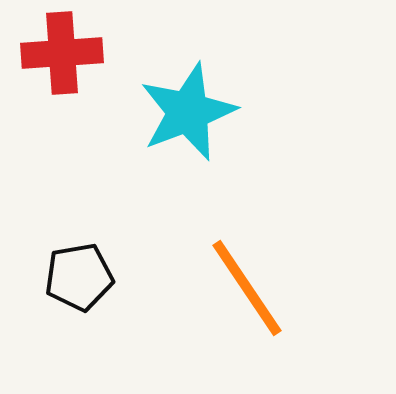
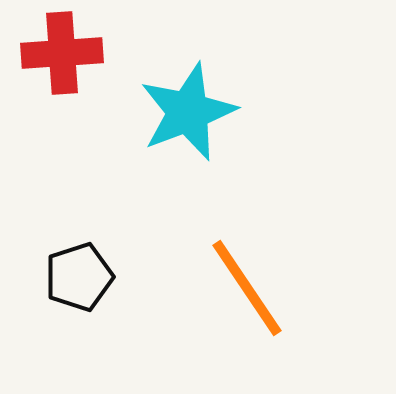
black pentagon: rotated 8 degrees counterclockwise
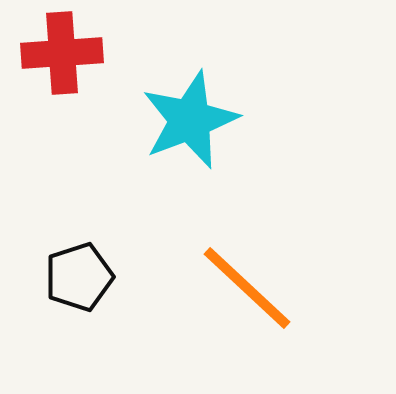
cyan star: moved 2 px right, 8 px down
orange line: rotated 13 degrees counterclockwise
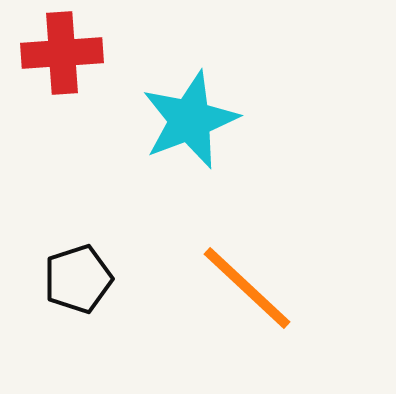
black pentagon: moved 1 px left, 2 px down
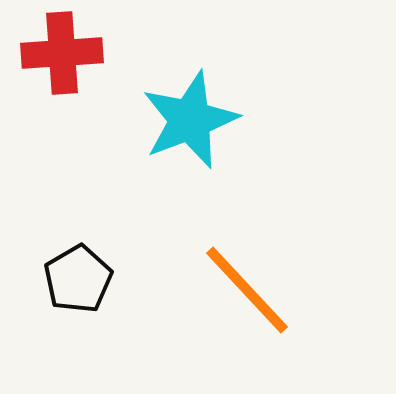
black pentagon: rotated 12 degrees counterclockwise
orange line: moved 2 px down; rotated 4 degrees clockwise
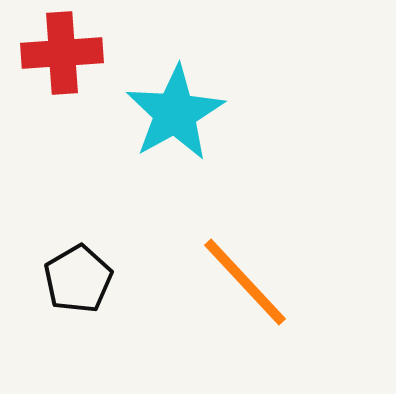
cyan star: moved 15 px left, 7 px up; rotated 8 degrees counterclockwise
orange line: moved 2 px left, 8 px up
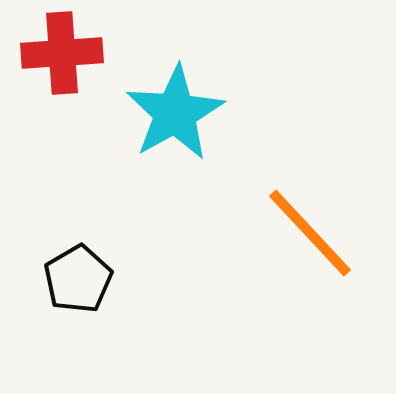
orange line: moved 65 px right, 49 px up
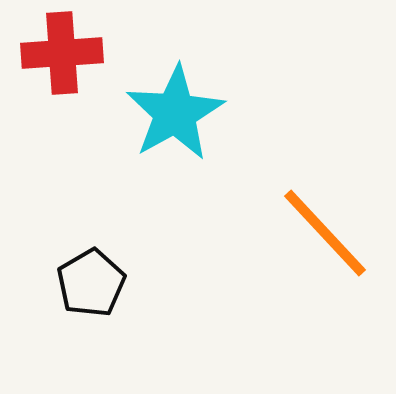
orange line: moved 15 px right
black pentagon: moved 13 px right, 4 px down
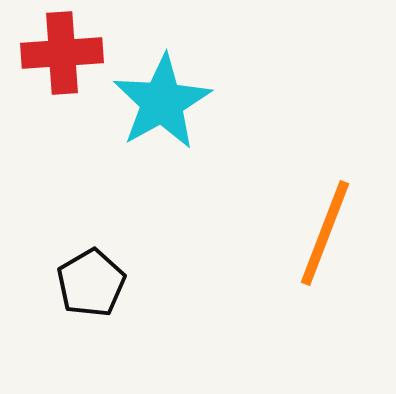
cyan star: moved 13 px left, 11 px up
orange line: rotated 64 degrees clockwise
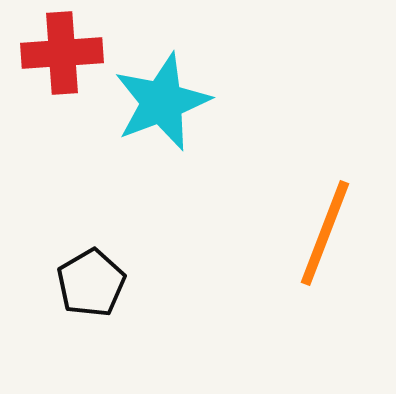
cyan star: rotated 8 degrees clockwise
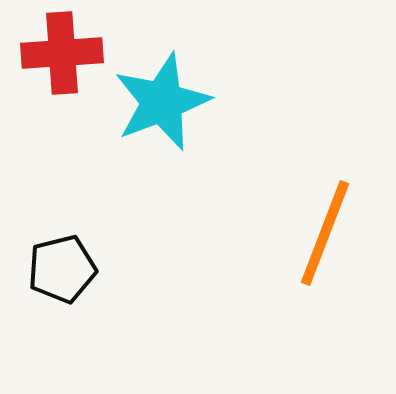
black pentagon: moved 29 px left, 14 px up; rotated 16 degrees clockwise
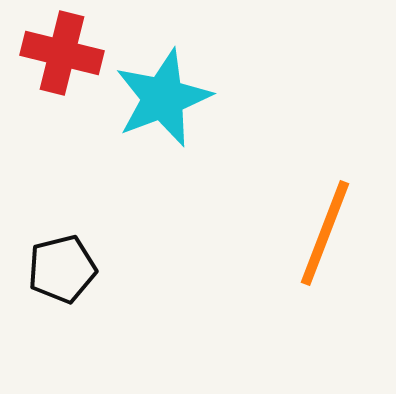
red cross: rotated 18 degrees clockwise
cyan star: moved 1 px right, 4 px up
